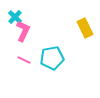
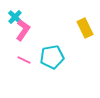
pink L-shape: moved 1 px up; rotated 10 degrees clockwise
cyan pentagon: moved 1 px up
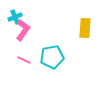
cyan cross: rotated 24 degrees clockwise
yellow rectangle: rotated 30 degrees clockwise
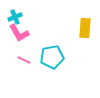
pink L-shape: moved 4 px left, 3 px down; rotated 115 degrees clockwise
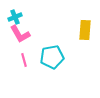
yellow rectangle: moved 2 px down
pink L-shape: moved 1 px right, 1 px down
pink line: rotated 48 degrees clockwise
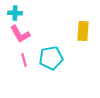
cyan cross: moved 4 px up; rotated 24 degrees clockwise
yellow rectangle: moved 2 px left, 1 px down
cyan pentagon: moved 1 px left, 1 px down
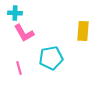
pink L-shape: moved 4 px right, 1 px up
pink line: moved 5 px left, 8 px down
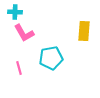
cyan cross: moved 1 px up
yellow rectangle: moved 1 px right
